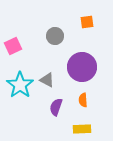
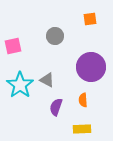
orange square: moved 3 px right, 3 px up
pink square: rotated 12 degrees clockwise
purple circle: moved 9 px right
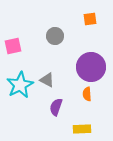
cyan star: rotated 8 degrees clockwise
orange semicircle: moved 4 px right, 6 px up
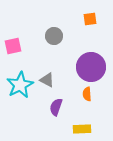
gray circle: moved 1 px left
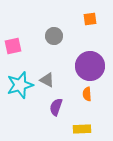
purple circle: moved 1 px left, 1 px up
cyan star: rotated 12 degrees clockwise
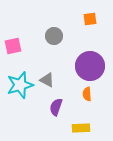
yellow rectangle: moved 1 px left, 1 px up
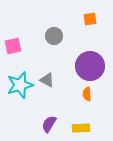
purple semicircle: moved 7 px left, 17 px down; rotated 12 degrees clockwise
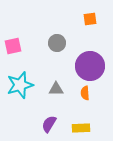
gray circle: moved 3 px right, 7 px down
gray triangle: moved 9 px right, 9 px down; rotated 28 degrees counterclockwise
orange semicircle: moved 2 px left, 1 px up
